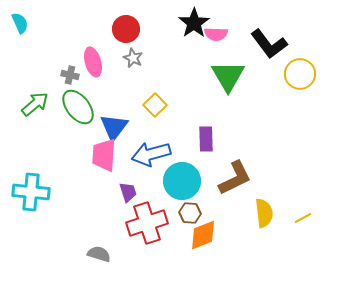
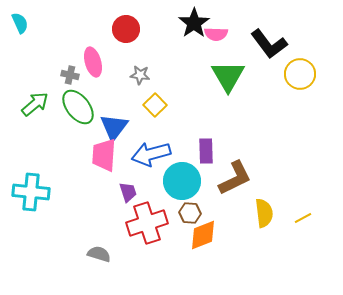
gray star: moved 7 px right, 17 px down; rotated 18 degrees counterclockwise
purple rectangle: moved 12 px down
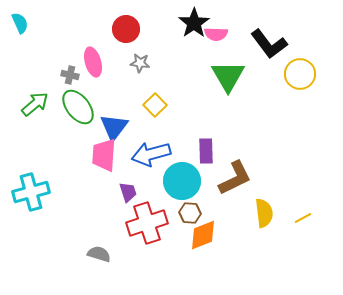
gray star: moved 12 px up
cyan cross: rotated 21 degrees counterclockwise
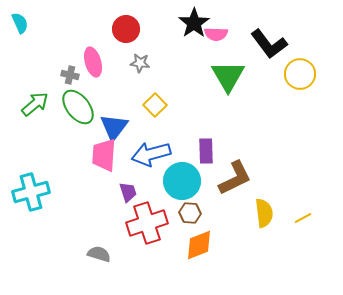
orange diamond: moved 4 px left, 10 px down
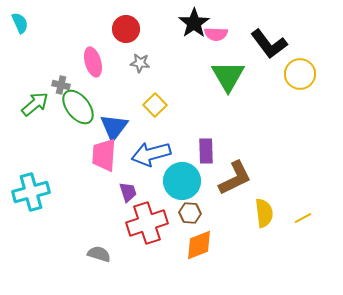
gray cross: moved 9 px left, 10 px down
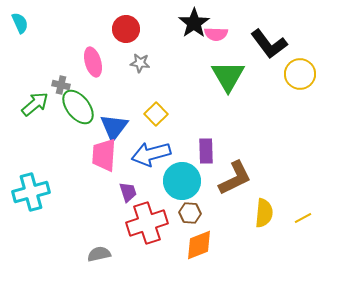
yellow square: moved 1 px right, 9 px down
yellow semicircle: rotated 12 degrees clockwise
gray semicircle: rotated 30 degrees counterclockwise
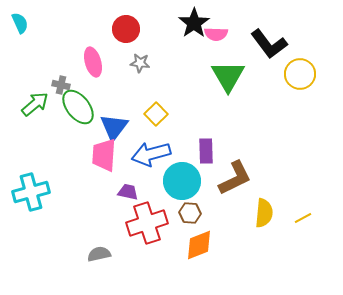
purple trapezoid: rotated 60 degrees counterclockwise
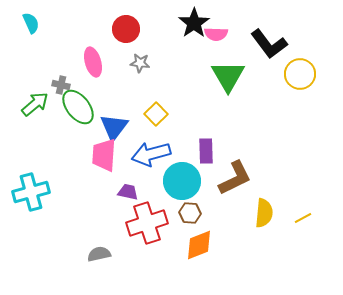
cyan semicircle: moved 11 px right
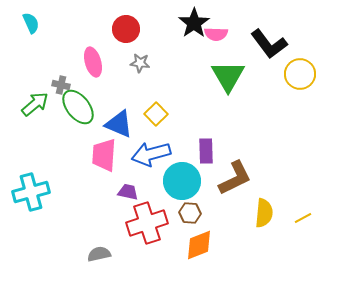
blue triangle: moved 5 px right, 3 px up; rotated 44 degrees counterclockwise
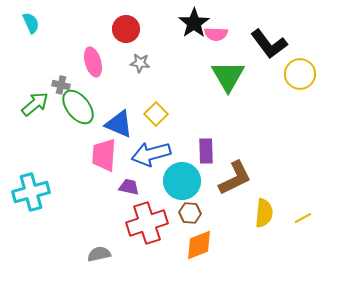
purple trapezoid: moved 1 px right, 5 px up
